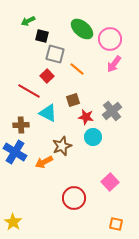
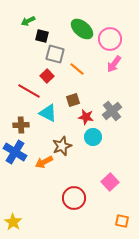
orange square: moved 6 px right, 3 px up
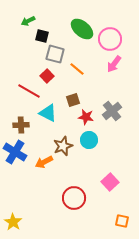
cyan circle: moved 4 px left, 3 px down
brown star: moved 1 px right
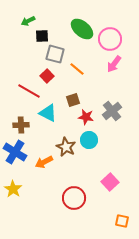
black square: rotated 16 degrees counterclockwise
brown star: moved 3 px right, 1 px down; rotated 24 degrees counterclockwise
yellow star: moved 33 px up
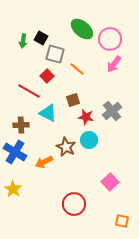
green arrow: moved 5 px left, 20 px down; rotated 56 degrees counterclockwise
black square: moved 1 px left, 2 px down; rotated 32 degrees clockwise
red circle: moved 6 px down
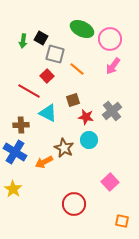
green ellipse: rotated 15 degrees counterclockwise
pink arrow: moved 1 px left, 2 px down
brown star: moved 2 px left, 1 px down
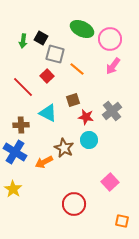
red line: moved 6 px left, 4 px up; rotated 15 degrees clockwise
